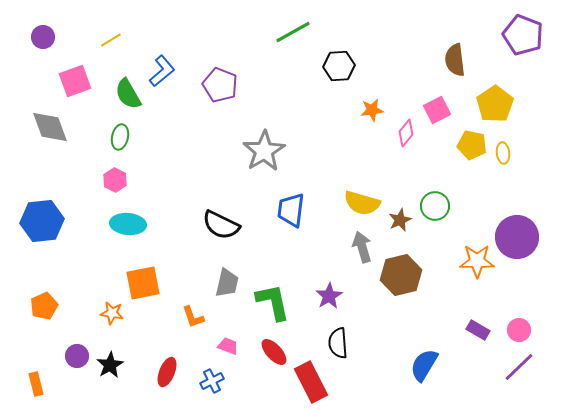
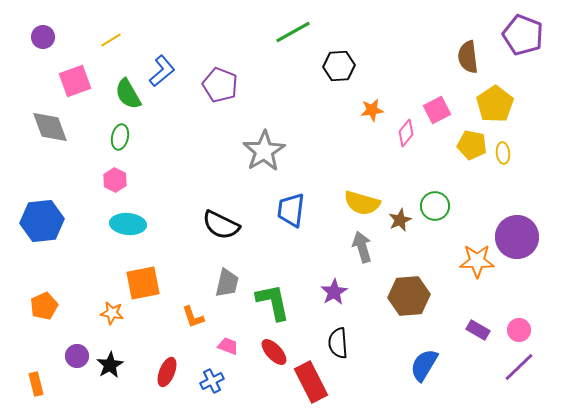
brown semicircle at (455, 60): moved 13 px right, 3 px up
brown hexagon at (401, 275): moved 8 px right, 21 px down; rotated 9 degrees clockwise
purple star at (329, 296): moved 5 px right, 4 px up
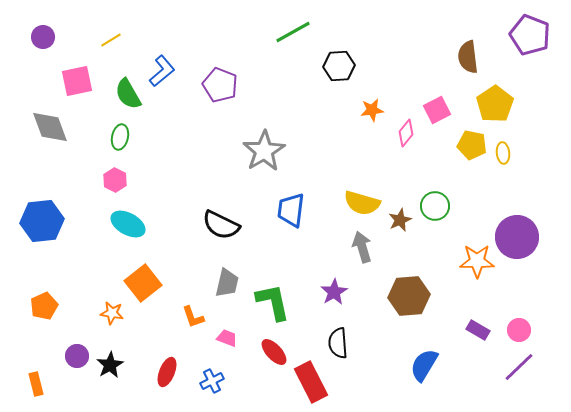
purple pentagon at (523, 35): moved 7 px right
pink square at (75, 81): moved 2 px right; rotated 8 degrees clockwise
cyan ellipse at (128, 224): rotated 24 degrees clockwise
orange square at (143, 283): rotated 27 degrees counterclockwise
pink trapezoid at (228, 346): moved 1 px left, 8 px up
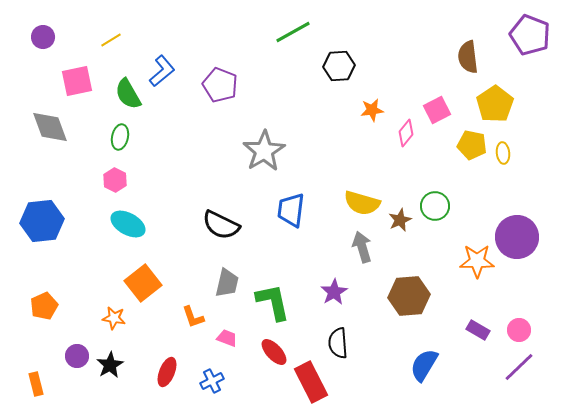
orange star at (112, 313): moved 2 px right, 5 px down
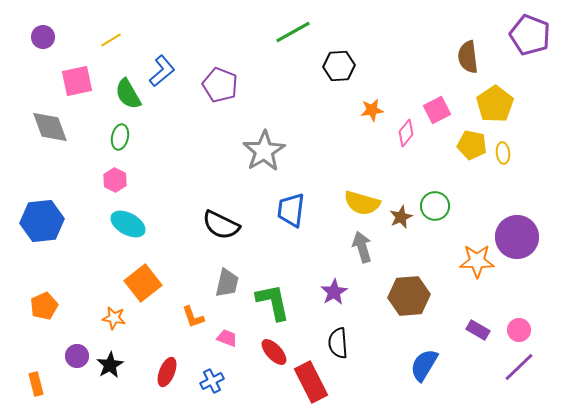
brown star at (400, 220): moved 1 px right, 3 px up
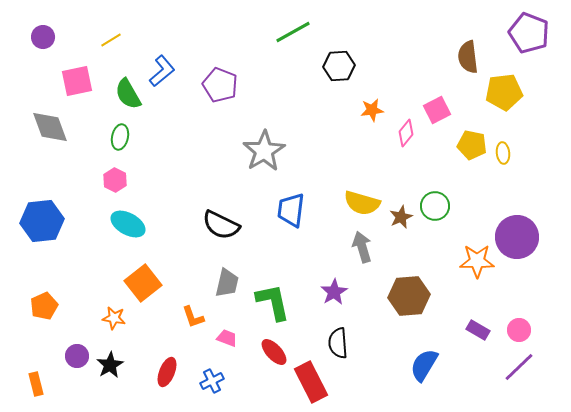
purple pentagon at (530, 35): moved 1 px left, 2 px up
yellow pentagon at (495, 104): moved 9 px right, 12 px up; rotated 27 degrees clockwise
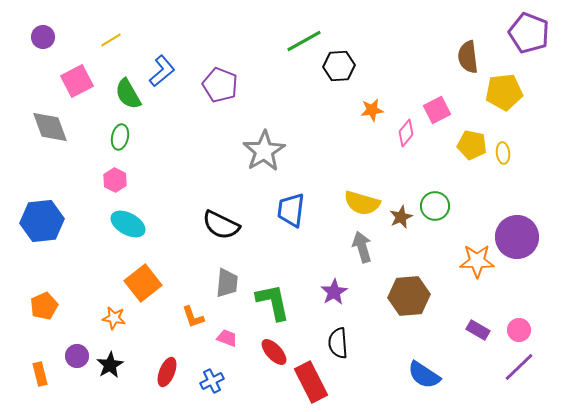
green line at (293, 32): moved 11 px right, 9 px down
pink square at (77, 81): rotated 16 degrees counterclockwise
gray trapezoid at (227, 283): rotated 8 degrees counterclockwise
blue semicircle at (424, 365): moved 10 px down; rotated 88 degrees counterclockwise
orange rectangle at (36, 384): moved 4 px right, 10 px up
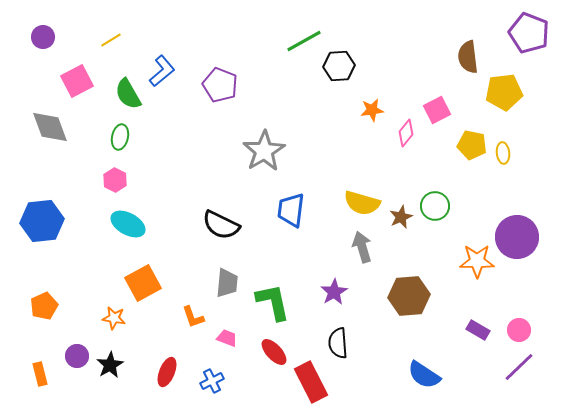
orange square at (143, 283): rotated 9 degrees clockwise
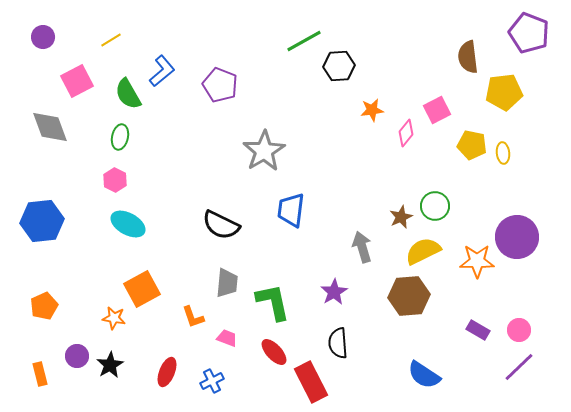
yellow semicircle at (362, 203): moved 61 px right, 48 px down; rotated 138 degrees clockwise
orange square at (143, 283): moved 1 px left, 6 px down
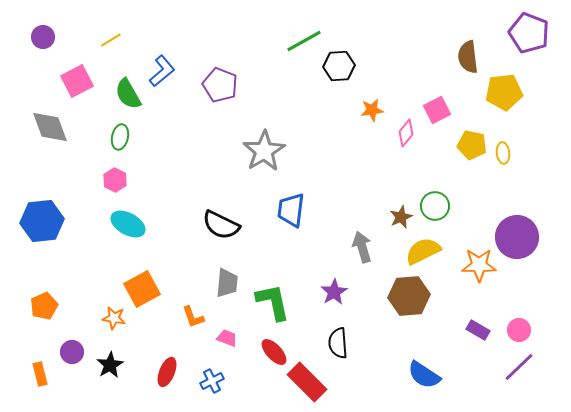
orange star at (477, 261): moved 2 px right, 4 px down
purple circle at (77, 356): moved 5 px left, 4 px up
red rectangle at (311, 382): moved 4 px left; rotated 18 degrees counterclockwise
